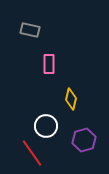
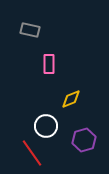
yellow diamond: rotated 55 degrees clockwise
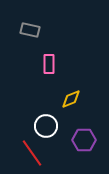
purple hexagon: rotated 15 degrees clockwise
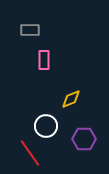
gray rectangle: rotated 12 degrees counterclockwise
pink rectangle: moved 5 px left, 4 px up
purple hexagon: moved 1 px up
red line: moved 2 px left
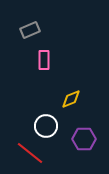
gray rectangle: rotated 24 degrees counterclockwise
red line: rotated 16 degrees counterclockwise
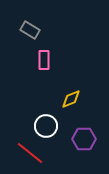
gray rectangle: rotated 54 degrees clockwise
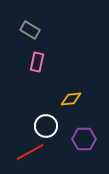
pink rectangle: moved 7 px left, 2 px down; rotated 12 degrees clockwise
yellow diamond: rotated 15 degrees clockwise
red line: moved 1 px up; rotated 68 degrees counterclockwise
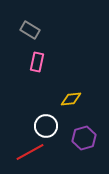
purple hexagon: moved 1 px up; rotated 15 degrees counterclockwise
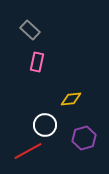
gray rectangle: rotated 12 degrees clockwise
white circle: moved 1 px left, 1 px up
red line: moved 2 px left, 1 px up
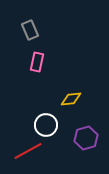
gray rectangle: rotated 24 degrees clockwise
white circle: moved 1 px right
purple hexagon: moved 2 px right
